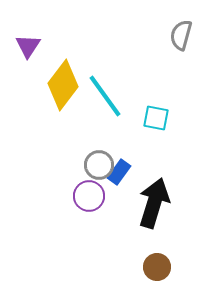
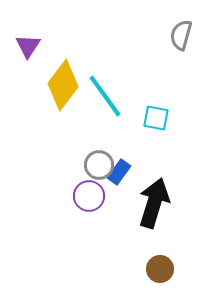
brown circle: moved 3 px right, 2 px down
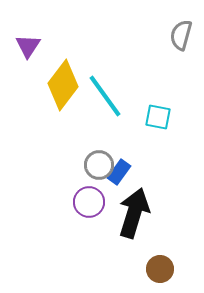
cyan square: moved 2 px right, 1 px up
purple circle: moved 6 px down
black arrow: moved 20 px left, 10 px down
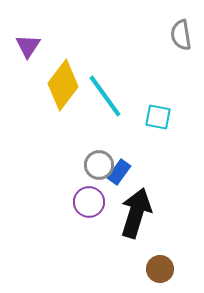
gray semicircle: rotated 24 degrees counterclockwise
black arrow: moved 2 px right
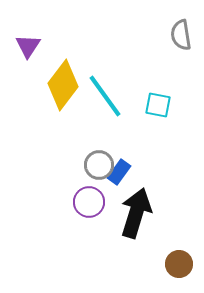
cyan square: moved 12 px up
brown circle: moved 19 px right, 5 px up
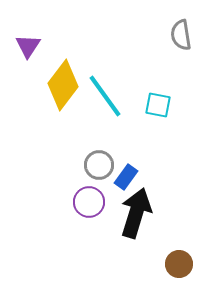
blue rectangle: moved 7 px right, 5 px down
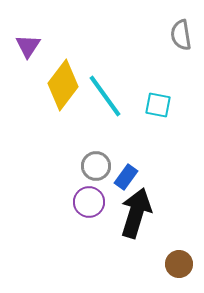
gray circle: moved 3 px left, 1 px down
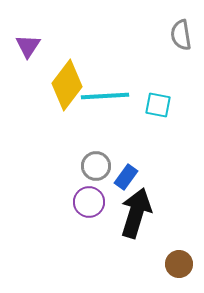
yellow diamond: moved 4 px right
cyan line: rotated 57 degrees counterclockwise
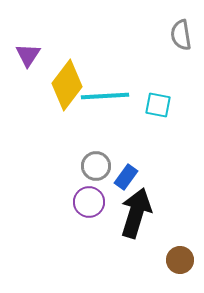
purple triangle: moved 9 px down
brown circle: moved 1 px right, 4 px up
